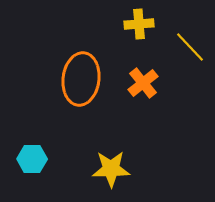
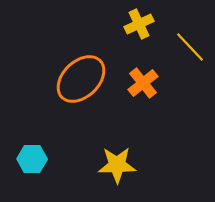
yellow cross: rotated 20 degrees counterclockwise
orange ellipse: rotated 39 degrees clockwise
yellow star: moved 6 px right, 4 px up
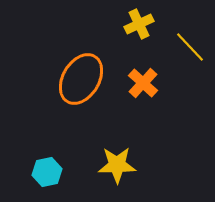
orange ellipse: rotated 15 degrees counterclockwise
orange cross: rotated 8 degrees counterclockwise
cyan hexagon: moved 15 px right, 13 px down; rotated 12 degrees counterclockwise
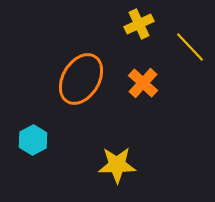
cyan hexagon: moved 14 px left, 32 px up; rotated 16 degrees counterclockwise
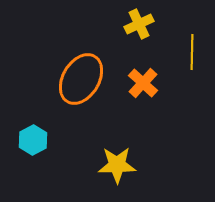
yellow line: moved 2 px right, 5 px down; rotated 44 degrees clockwise
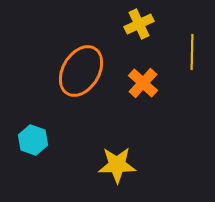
orange ellipse: moved 8 px up
cyan hexagon: rotated 12 degrees counterclockwise
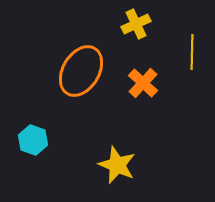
yellow cross: moved 3 px left
yellow star: rotated 24 degrees clockwise
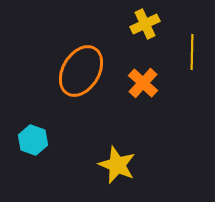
yellow cross: moved 9 px right
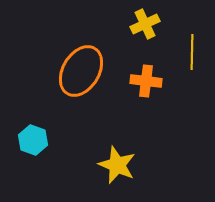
orange cross: moved 3 px right, 2 px up; rotated 36 degrees counterclockwise
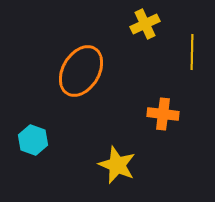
orange cross: moved 17 px right, 33 px down
